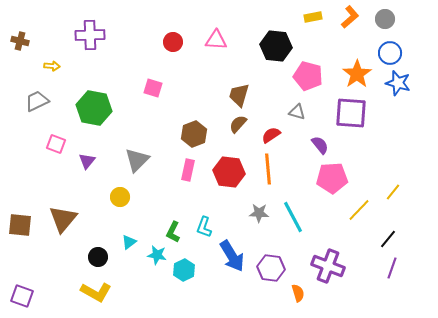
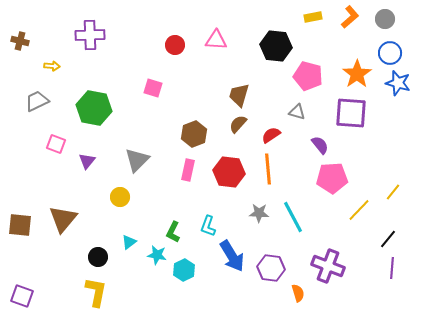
red circle at (173, 42): moved 2 px right, 3 px down
cyan L-shape at (204, 227): moved 4 px right, 1 px up
purple line at (392, 268): rotated 15 degrees counterclockwise
yellow L-shape at (96, 292): rotated 108 degrees counterclockwise
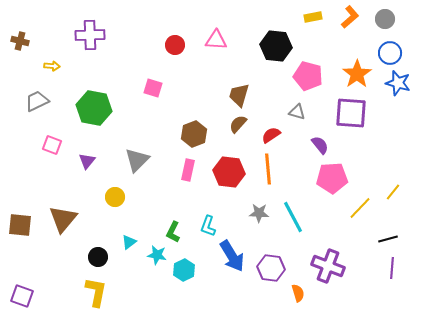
pink square at (56, 144): moved 4 px left, 1 px down
yellow circle at (120, 197): moved 5 px left
yellow line at (359, 210): moved 1 px right, 2 px up
black line at (388, 239): rotated 36 degrees clockwise
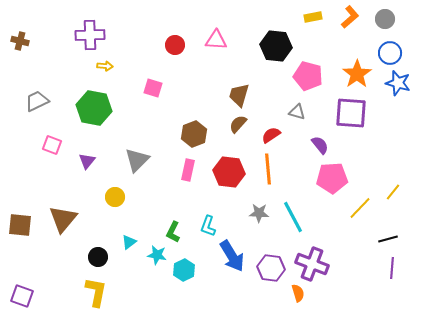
yellow arrow at (52, 66): moved 53 px right
purple cross at (328, 266): moved 16 px left, 2 px up
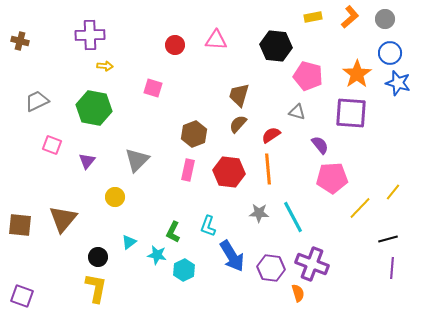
yellow L-shape at (96, 292): moved 4 px up
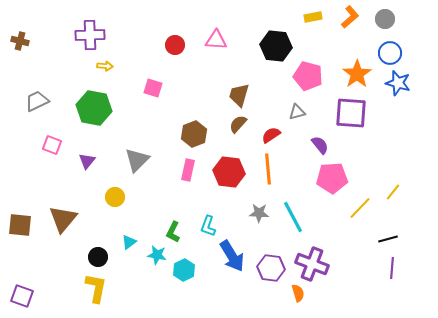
gray triangle at (297, 112): rotated 30 degrees counterclockwise
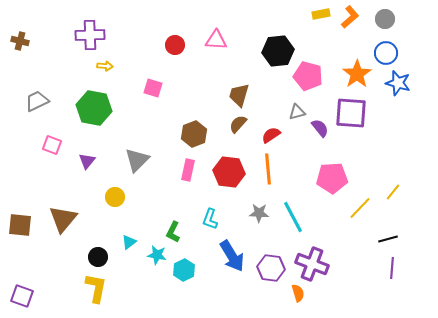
yellow rectangle at (313, 17): moved 8 px right, 3 px up
black hexagon at (276, 46): moved 2 px right, 5 px down; rotated 12 degrees counterclockwise
blue circle at (390, 53): moved 4 px left
purple semicircle at (320, 145): moved 17 px up
cyan L-shape at (208, 226): moved 2 px right, 7 px up
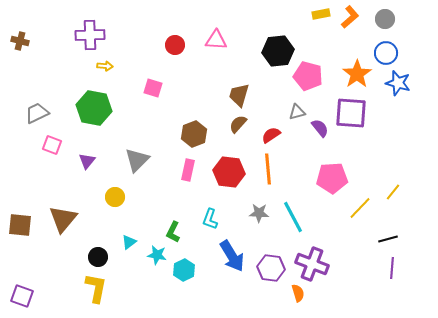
gray trapezoid at (37, 101): moved 12 px down
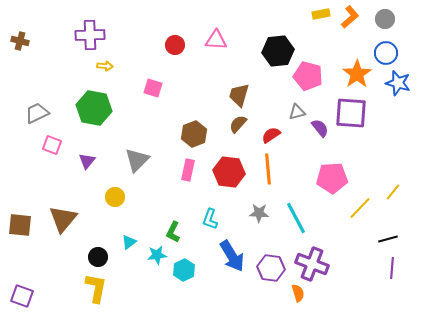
cyan line at (293, 217): moved 3 px right, 1 px down
cyan star at (157, 255): rotated 18 degrees counterclockwise
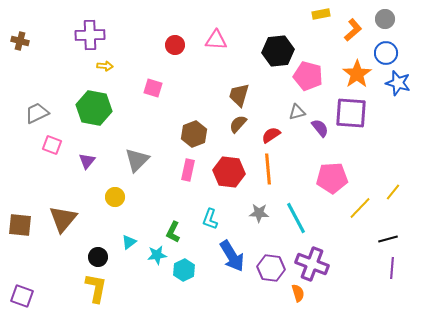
orange L-shape at (350, 17): moved 3 px right, 13 px down
